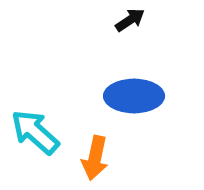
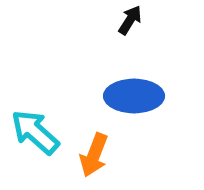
black arrow: rotated 24 degrees counterclockwise
orange arrow: moved 1 px left, 3 px up; rotated 9 degrees clockwise
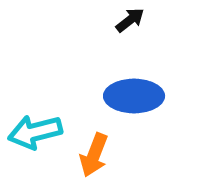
black arrow: rotated 20 degrees clockwise
cyan arrow: rotated 56 degrees counterclockwise
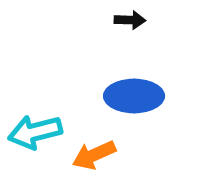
black arrow: rotated 40 degrees clockwise
orange arrow: rotated 45 degrees clockwise
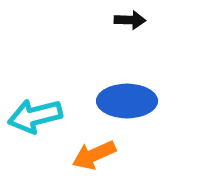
blue ellipse: moved 7 px left, 5 px down
cyan arrow: moved 16 px up
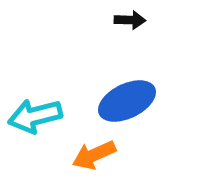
blue ellipse: rotated 26 degrees counterclockwise
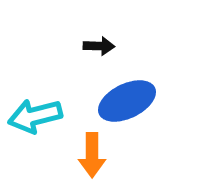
black arrow: moved 31 px left, 26 px down
orange arrow: moved 2 px left; rotated 66 degrees counterclockwise
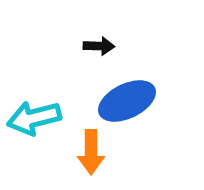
cyan arrow: moved 1 px left, 2 px down
orange arrow: moved 1 px left, 3 px up
